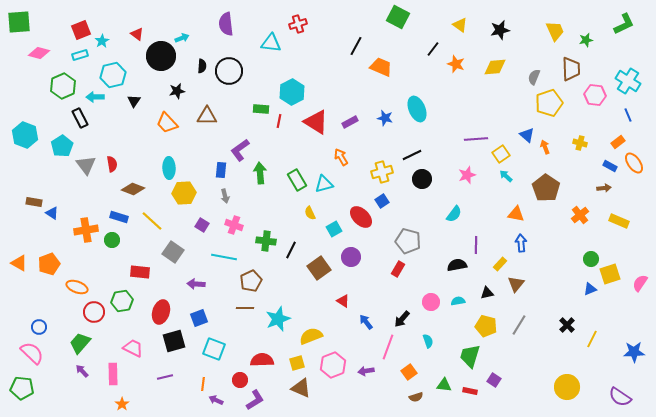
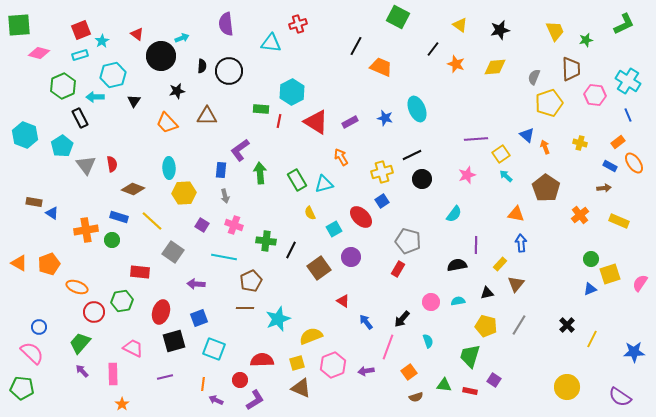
green square at (19, 22): moved 3 px down
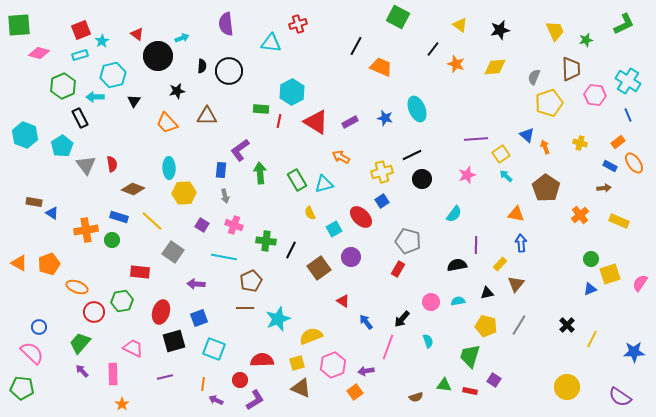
black circle at (161, 56): moved 3 px left
orange arrow at (341, 157): rotated 30 degrees counterclockwise
orange square at (409, 372): moved 54 px left, 20 px down
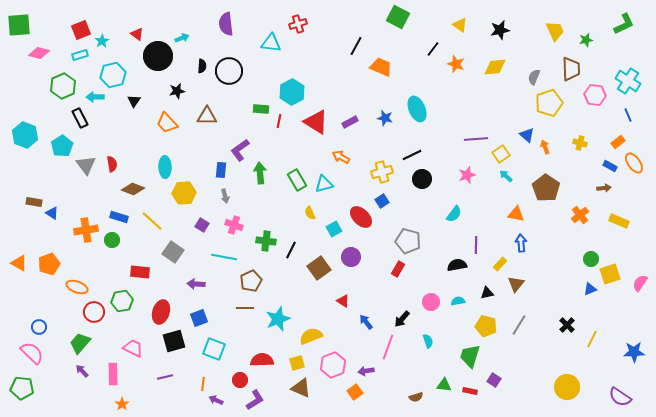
cyan ellipse at (169, 168): moved 4 px left, 1 px up
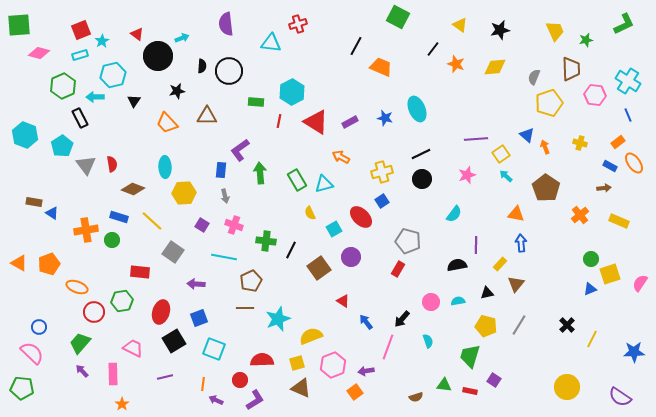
green rectangle at (261, 109): moved 5 px left, 7 px up
black line at (412, 155): moved 9 px right, 1 px up
black square at (174, 341): rotated 15 degrees counterclockwise
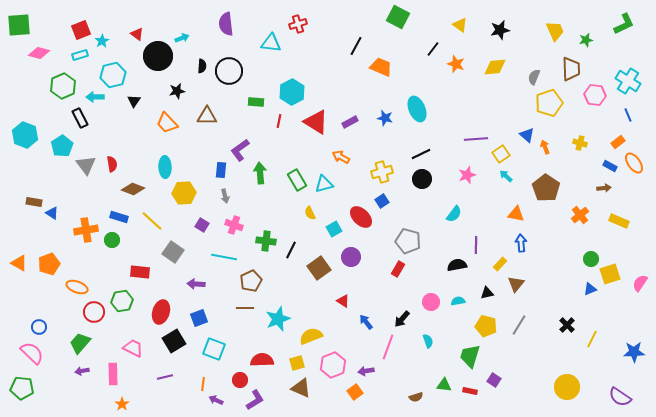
purple arrow at (82, 371): rotated 56 degrees counterclockwise
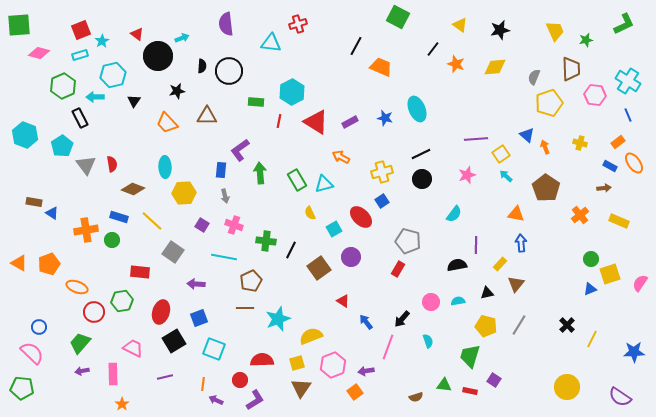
brown triangle at (301, 388): rotated 40 degrees clockwise
